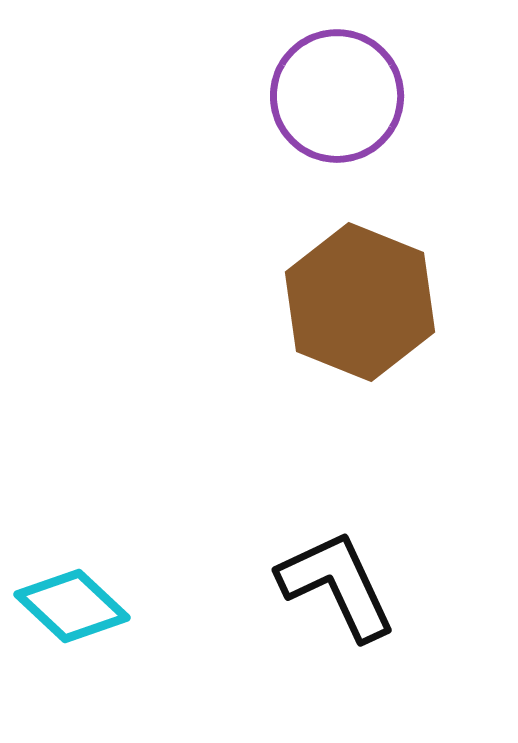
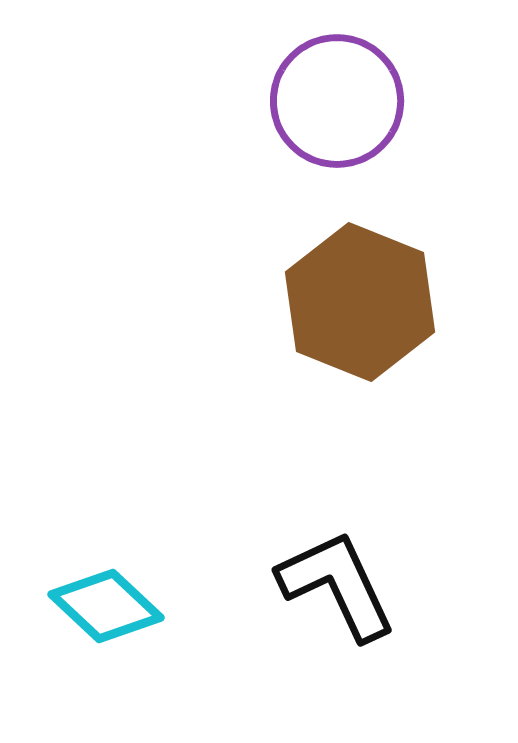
purple circle: moved 5 px down
cyan diamond: moved 34 px right
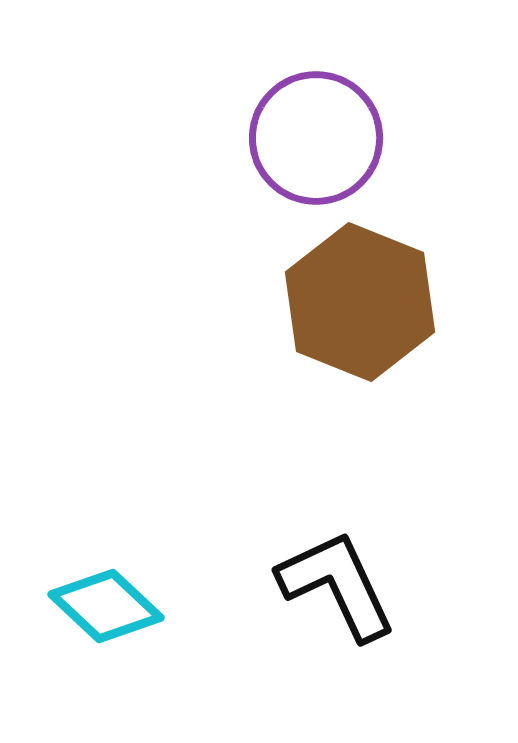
purple circle: moved 21 px left, 37 px down
